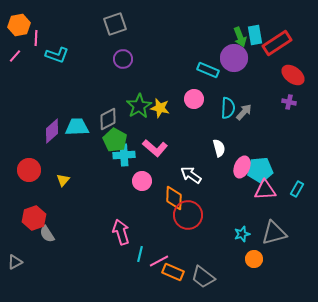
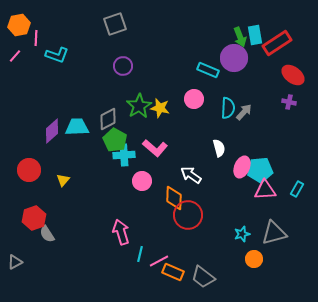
purple circle at (123, 59): moved 7 px down
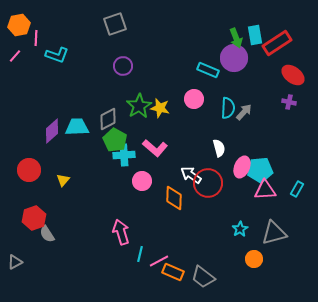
green arrow at (240, 37): moved 4 px left, 1 px down
red circle at (188, 215): moved 20 px right, 32 px up
cyan star at (242, 234): moved 2 px left, 5 px up; rotated 14 degrees counterclockwise
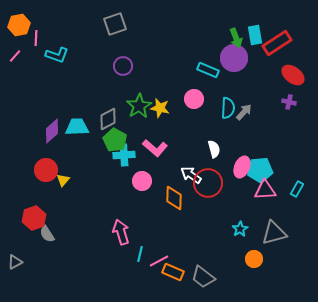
white semicircle at (219, 148): moved 5 px left, 1 px down
red circle at (29, 170): moved 17 px right
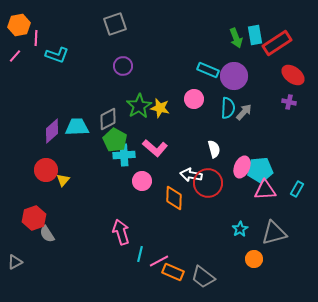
purple circle at (234, 58): moved 18 px down
white arrow at (191, 175): rotated 25 degrees counterclockwise
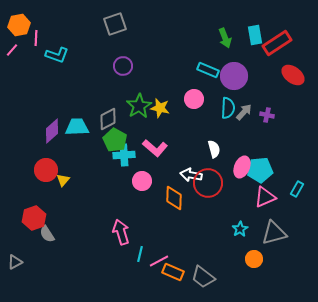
green arrow at (236, 38): moved 11 px left
pink line at (15, 56): moved 3 px left, 6 px up
purple cross at (289, 102): moved 22 px left, 13 px down
pink triangle at (265, 190): moved 7 px down; rotated 20 degrees counterclockwise
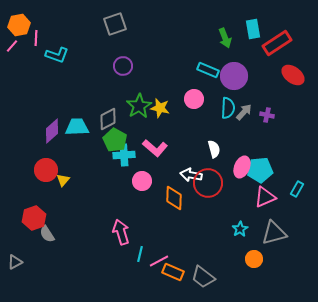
cyan rectangle at (255, 35): moved 2 px left, 6 px up
pink line at (12, 50): moved 4 px up
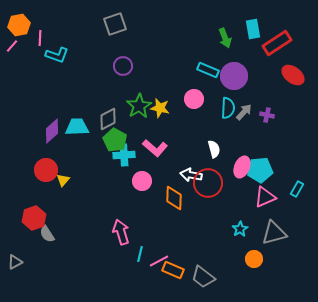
pink line at (36, 38): moved 4 px right
orange rectangle at (173, 272): moved 2 px up
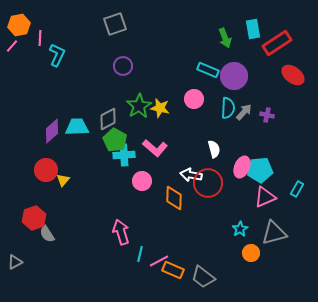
cyan L-shape at (57, 55): rotated 85 degrees counterclockwise
orange circle at (254, 259): moved 3 px left, 6 px up
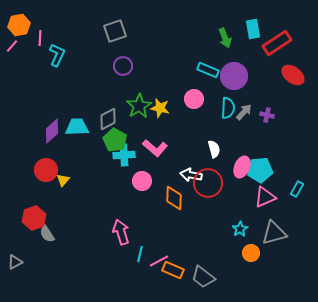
gray square at (115, 24): moved 7 px down
